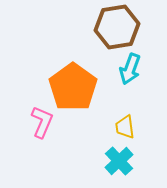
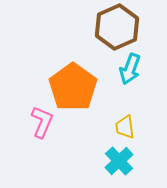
brown hexagon: rotated 15 degrees counterclockwise
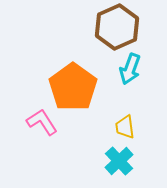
pink L-shape: rotated 56 degrees counterclockwise
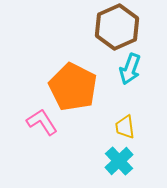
orange pentagon: rotated 9 degrees counterclockwise
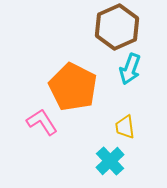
cyan cross: moved 9 px left
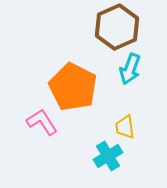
cyan cross: moved 2 px left, 5 px up; rotated 12 degrees clockwise
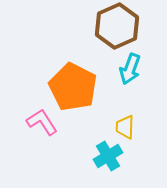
brown hexagon: moved 1 px up
yellow trapezoid: rotated 10 degrees clockwise
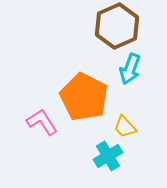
orange pentagon: moved 11 px right, 10 px down
yellow trapezoid: rotated 45 degrees counterclockwise
